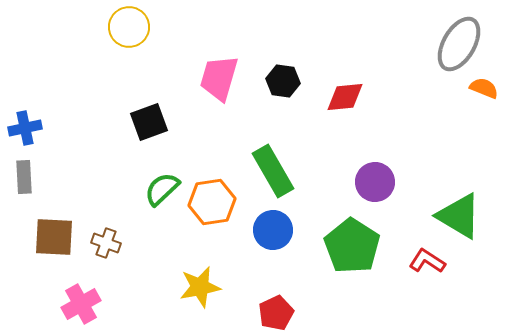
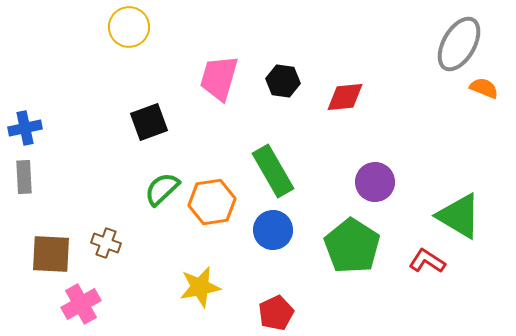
brown square: moved 3 px left, 17 px down
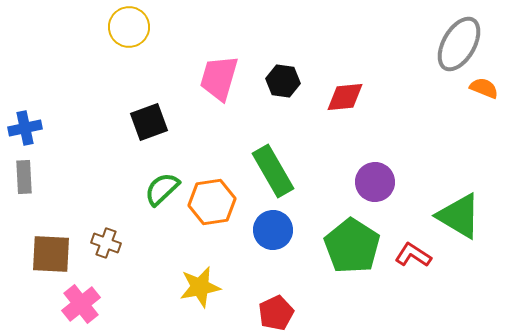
red L-shape: moved 14 px left, 6 px up
pink cross: rotated 9 degrees counterclockwise
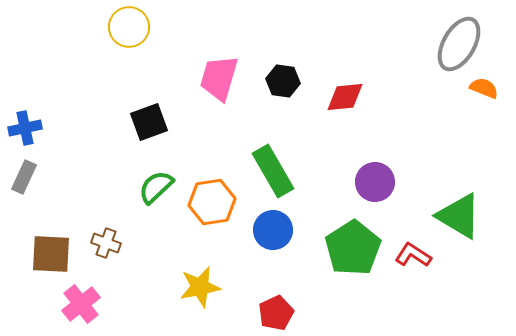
gray rectangle: rotated 28 degrees clockwise
green semicircle: moved 6 px left, 2 px up
green pentagon: moved 1 px right, 2 px down; rotated 6 degrees clockwise
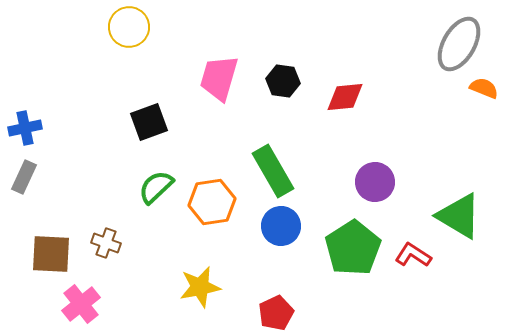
blue circle: moved 8 px right, 4 px up
